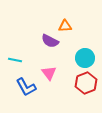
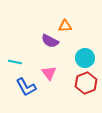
cyan line: moved 2 px down
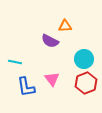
cyan circle: moved 1 px left, 1 px down
pink triangle: moved 3 px right, 6 px down
blue L-shape: rotated 20 degrees clockwise
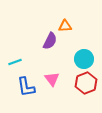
purple semicircle: rotated 90 degrees counterclockwise
cyan line: rotated 32 degrees counterclockwise
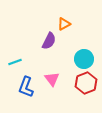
orange triangle: moved 1 px left, 2 px up; rotated 24 degrees counterclockwise
purple semicircle: moved 1 px left
blue L-shape: rotated 30 degrees clockwise
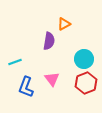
purple semicircle: rotated 18 degrees counterclockwise
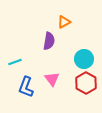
orange triangle: moved 2 px up
red hexagon: rotated 10 degrees counterclockwise
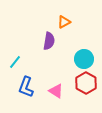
cyan line: rotated 32 degrees counterclockwise
pink triangle: moved 4 px right, 12 px down; rotated 21 degrees counterclockwise
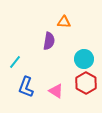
orange triangle: rotated 32 degrees clockwise
